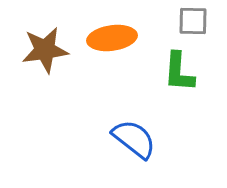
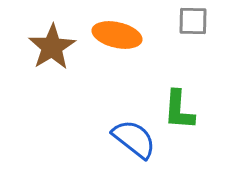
orange ellipse: moved 5 px right, 3 px up; rotated 21 degrees clockwise
brown star: moved 7 px right, 3 px up; rotated 24 degrees counterclockwise
green L-shape: moved 38 px down
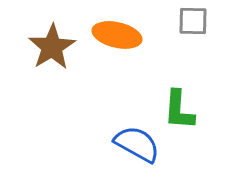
blue semicircle: moved 3 px right, 5 px down; rotated 9 degrees counterclockwise
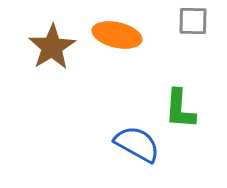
green L-shape: moved 1 px right, 1 px up
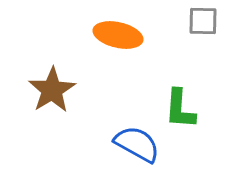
gray square: moved 10 px right
orange ellipse: moved 1 px right
brown star: moved 43 px down
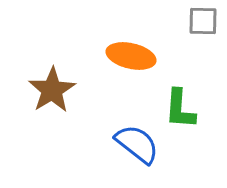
orange ellipse: moved 13 px right, 21 px down
blue semicircle: rotated 9 degrees clockwise
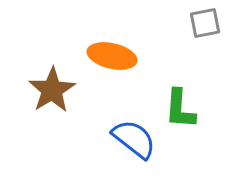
gray square: moved 2 px right, 2 px down; rotated 12 degrees counterclockwise
orange ellipse: moved 19 px left
blue semicircle: moved 3 px left, 5 px up
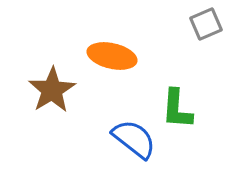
gray square: moved 1 px right, 1 px down; rotated 12 degrees counterclockwise
green L-shape: moved 3 px left
